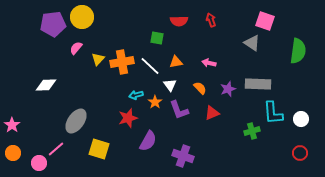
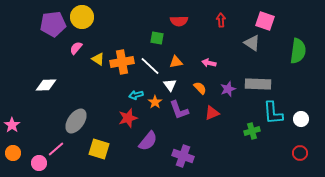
red arrow: moved 10 px right; rotated 16 degrees clockwise
yellow triangle: rotated 40 degrees counterclockwise
purple semicircle: rotated 10 degrees clockwise
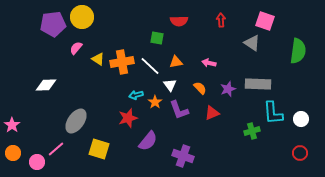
pink circle: moved 2 px left, 1 px up
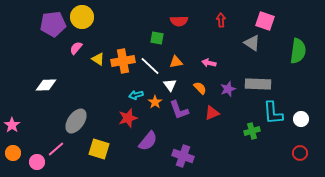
orange cross: moved 1 px right, 1 px up
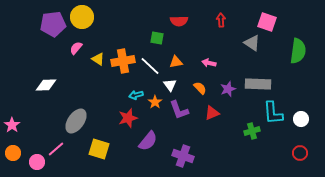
pink square: moved 2 px right, 1 px down
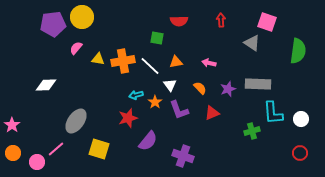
yellow triangle: rotated 24 degrees counterclockwise
